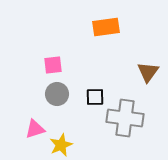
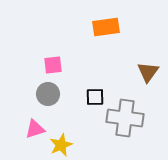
gray circle: moved 9 px left
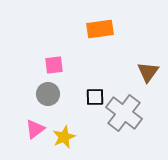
orange rectangle: moved 6 px left, 2 px down
pink square: moved 1 px right
gray cross: moved 1 px left, 5 px up; rotated 30 degrees clockwise
pink triangle: rotated 20 degrees counterclockwise
yellow star: moved 3 px right, 8 px up
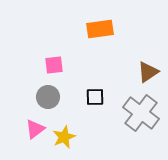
brown triangle: rotated 20 degrees clockwise
gray circle: moved 3 px down
gray cross: moved 17 px right
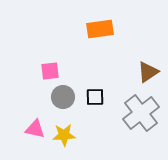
pink square: moved 4 px left, 6 px down
gray circle: moved 15 px right
gray cross: rotated 15 degrees clockwise
pink triangle: rotated 50 degrees clockwise
yellow star: moved 2 px up; rotated 20 degrees clockwise
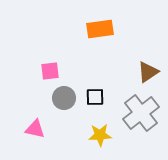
gray circle: moved 1 px right, 1 px down
yellow star: moved 36 px right
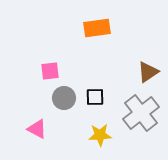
orange rectangle: moved 3 px left, 1 px up
pink triangle: moved 2 px right; rotated 15 degrees clockwise
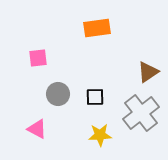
pink square: moved 12 px left, 13 px up
gray circle: moved 6 px left, 4 px up
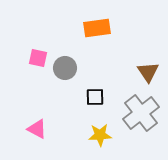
pink square: rotated 18 degrees clockwise
brown triangle: rotated 30 degrees counterclockwise
gray circle: moved 7 px right, 26 px up
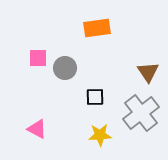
pink square: rotated 12 degrees counterclockwise
